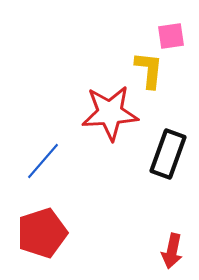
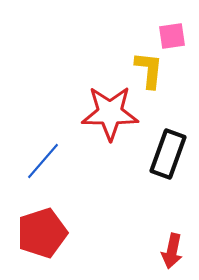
pink square: moved 1 px right
red star: rotated 4 degrees clockwise
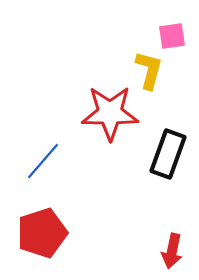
yellow L-shape: rotated 9 degrees clockwise
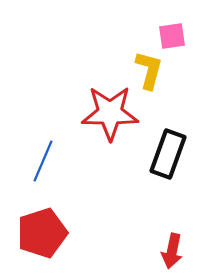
blue line: rotated 18 degrees counterclockwise
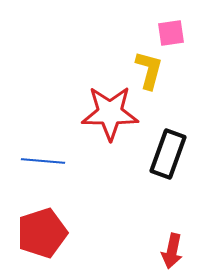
pink square: moved 1 px left, 3 px up
blue line: rotated 72 degrees clockwise
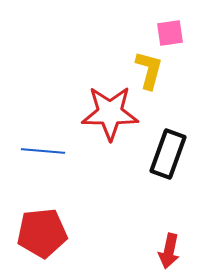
pink square: moved 1 px left
blue line: moved 10 px up
red pentagon: rotated 12 degrees clockwise
red arrow: moved 3 px left
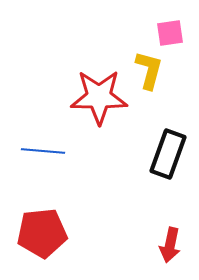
red star: moved 11 px left, 16 px up
red arrow: moved 1 px right, 6 px up
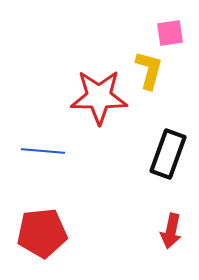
red arrow: moved 1 px right, 14 px up
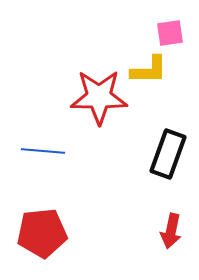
yellow L-shape: rotated 75 degrees clockwise
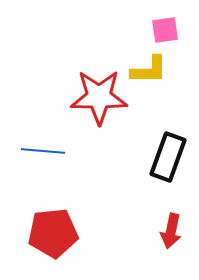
pink square: moved 5 px left, 3 px up
black rectangle: moved 3 px down
red pentagon: moved 11 px right
